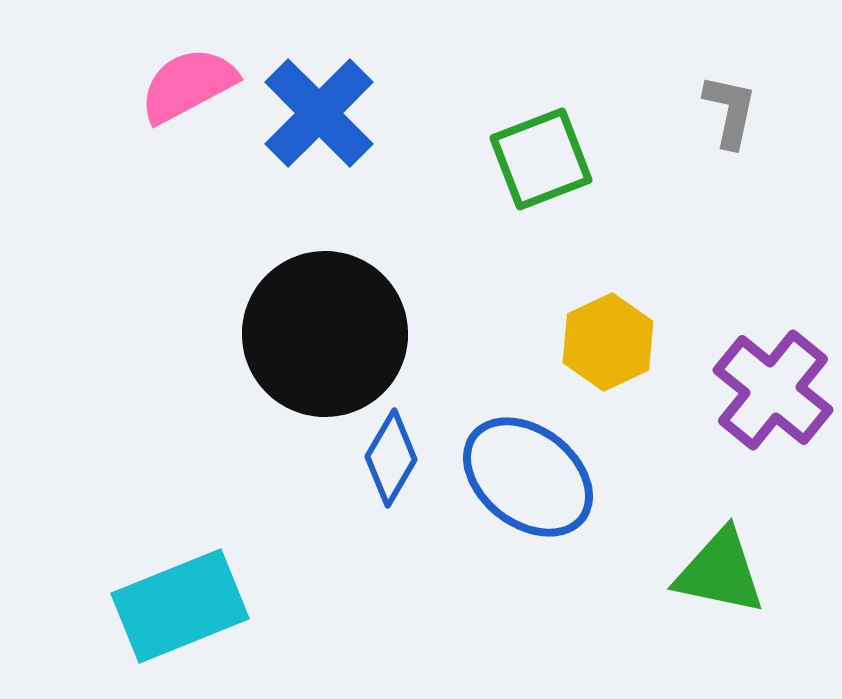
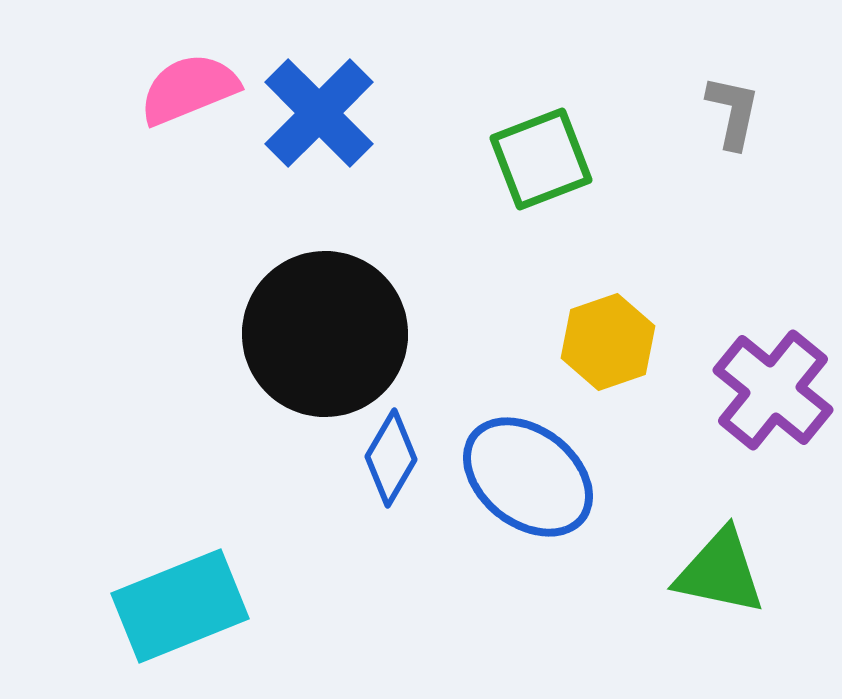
pink semicircle: moved 1 px right, 4 px down; rotated 6 degrees clockwise
gray L-shape: moved 3 px right, 1 px down
yellow hexagon: rotated 6 degrees clockwise
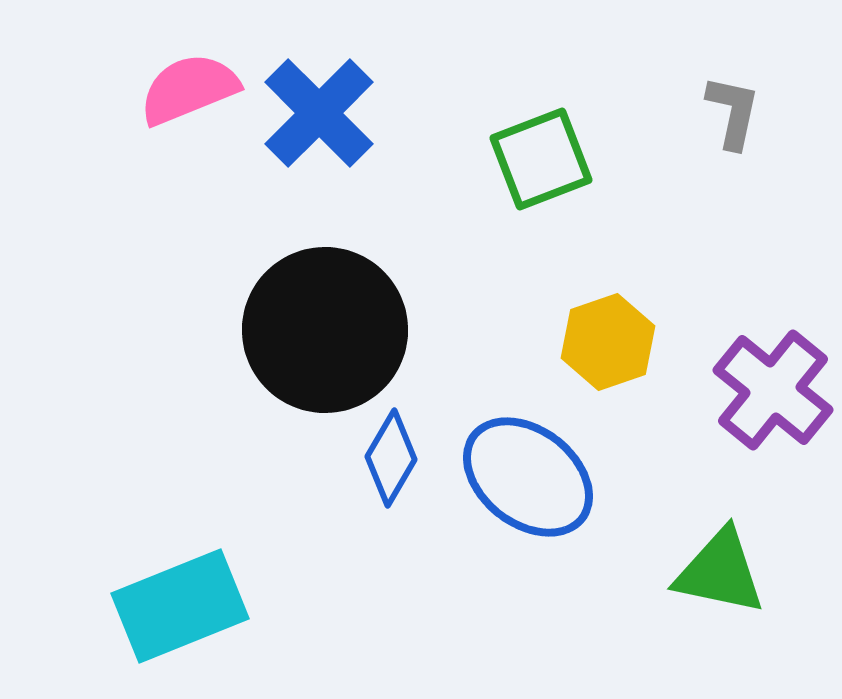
black circle: moved 4 px up
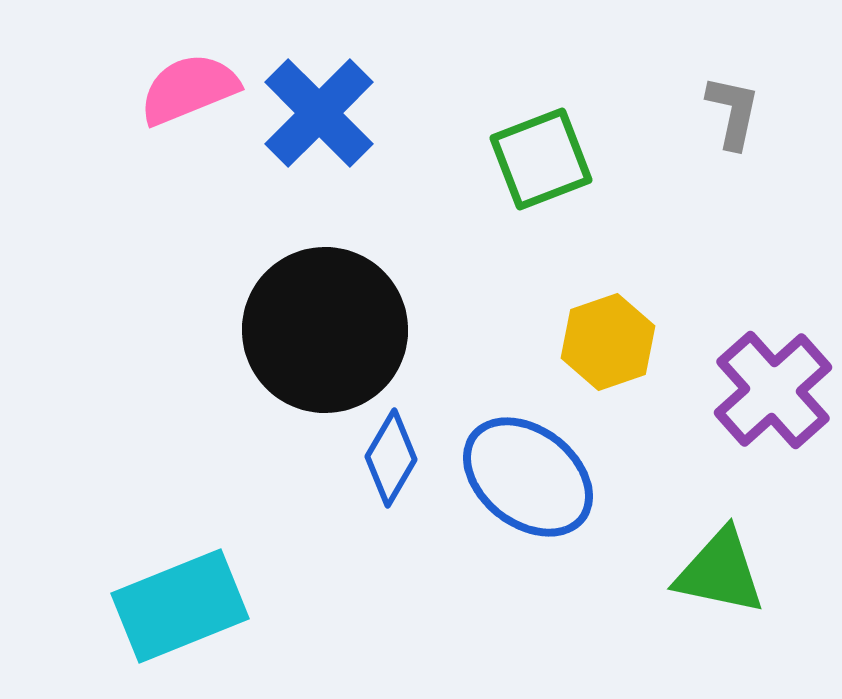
purple cross: rotated 9 degrees clockwise
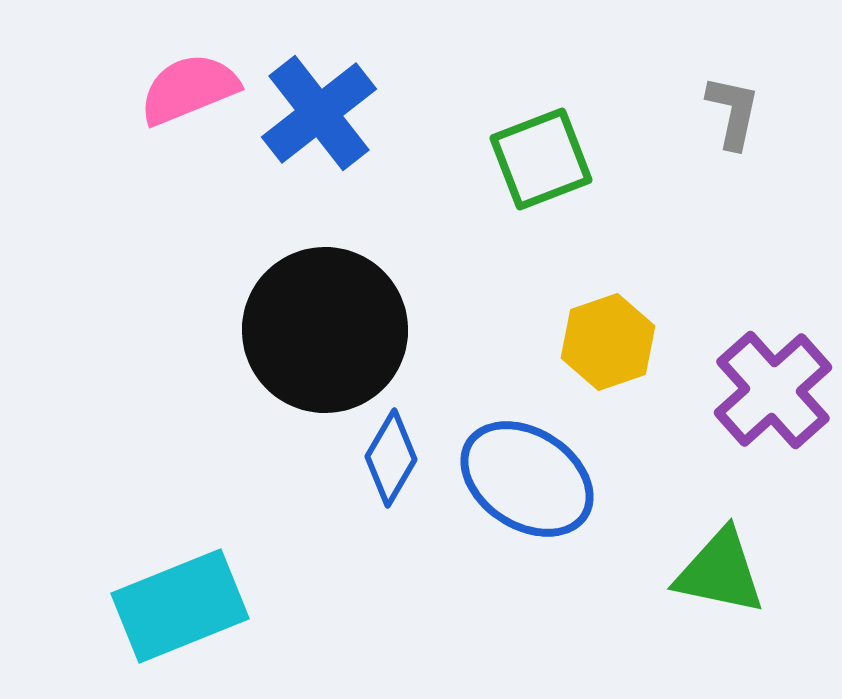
blue cross: rotated 7 degrees clockwise
blue ellipse: moved 1 px left, 2 px down; rotated 5 degrees counterclockwise
